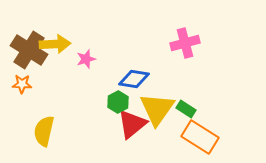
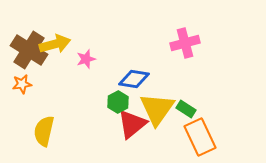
yellow arrow: rotated 12 degrees counterclockwise
orange star: rotated 12 degrees counterclockwise
orange rectangle: rotated 33 degrees clockwise
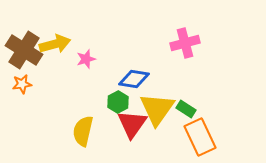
brown cross: moved 5 px left
red triangle: rotated 16 degrees counterclockwise
yellow semicircle: moved 39 px right
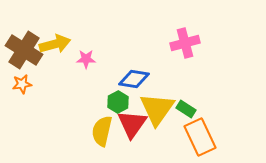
pink star: rotated 18 degrees clockwise
yellow semicircle: moved 19 px right
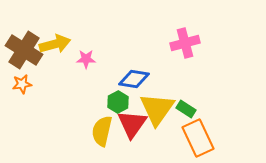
orange rectangle: moved 2 px left, 1 px down
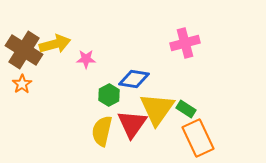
orange star: rotated 24 degrees counterclockwise
green hexagon: moved 9 px left, 7 px up
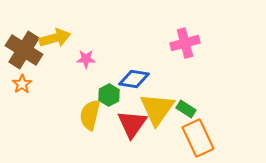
yellow arrow: moved 6 px up
yellow semicircle: moved 12 px left, 16 px up
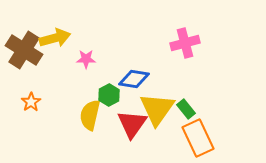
orange star: moved 9 px right, 18 px down
green rectangle: rotated 18 degrees clockwise
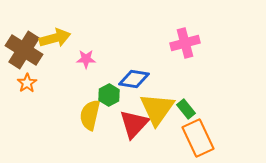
orange star: moved 4 px left, 19 px up
red triangle: moved 2 px right; rotated 8 degrees clockwise
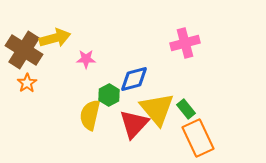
blue diamond: rotated 24 degrees counterclockwise
yellow triangle: rotated 15 degrees counterclockwise
